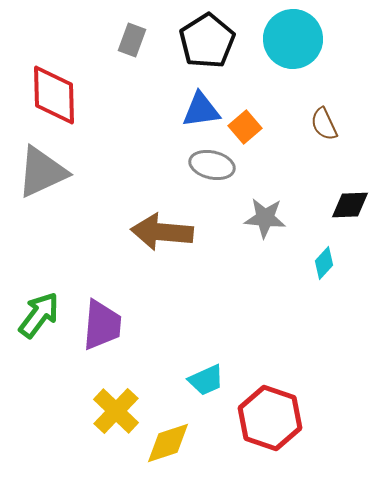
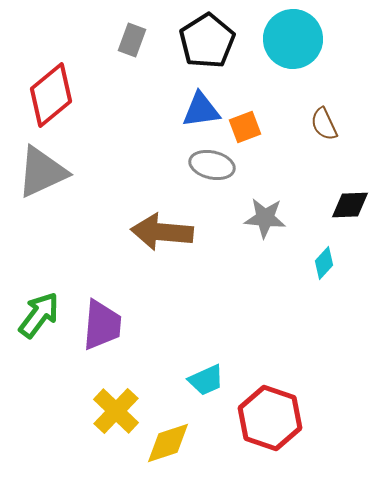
red diamond: moved 3 px left; rotated 52 degrees clockwise
orange square: rotated 20 degrees clockwise
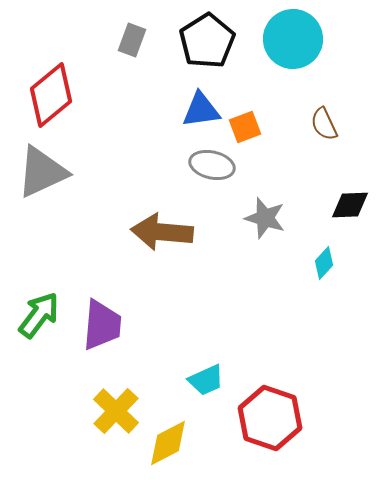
gray star: rotated 12 degrees clockwise
yellow diamond: rotated 9 degrees counterclockwise
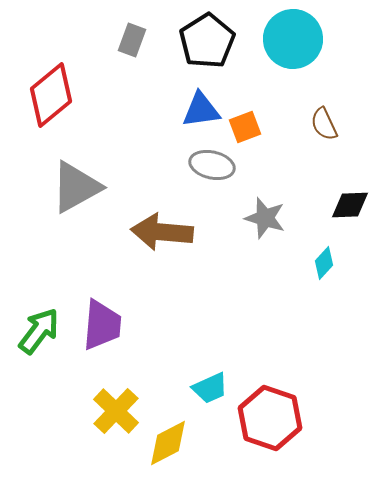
gray triangle: moved 34 px right, 15 px down; rotated 4 degrees counterclockwise
green arrow: moved 16 px down
cyan trapezoid: moved 4 px right, 8 px down
